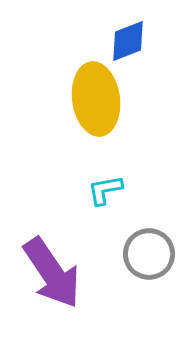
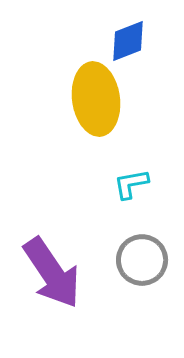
cyan L-shape: moved 26 px right, 6 px up
gray circle: moved 7 px left, 6 px down
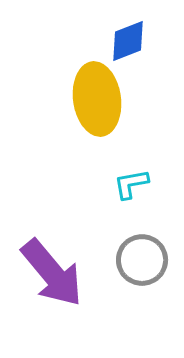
yellow ellipse: moved 1 px right
purple arrow: rotated 6 degrees counterclockwise
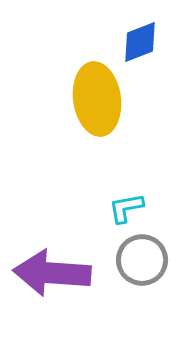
blue diamond: moved 12 px right, 1 px down
cyan L-shape: moved 5 px left, 24 px down
purple arrow: rotated 134 degrees clockwise
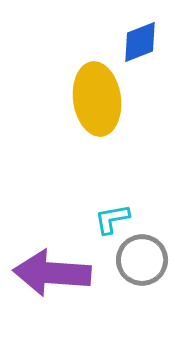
cyan L-shape: moved 14 px left, 11 px down
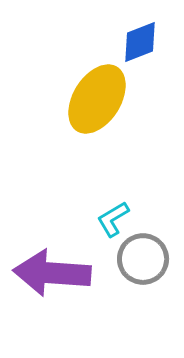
yellow ellipse: rotated 40 degrees clockwise
cyan L-shape: moved 1 px right; rotated 21 degrees counterclockwise
gray circle: moved 1 px right, 1 px up
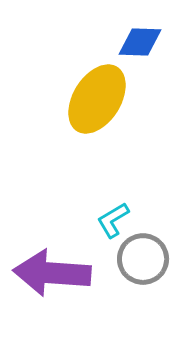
blue diamond: rotated 24 degrees clockwise
cyan L-shape: moved 1 px down
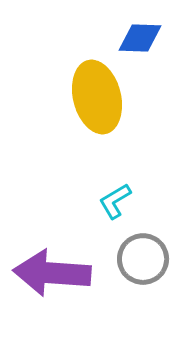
blue diamond: moved 4 px up
yellow ellipse: moved 2 px up; rotated 46 degrees counterclockwise
cyan L-shape: moved 2 px right, 19 px up
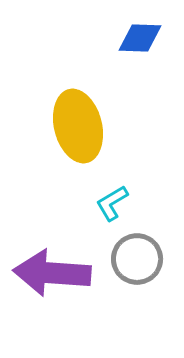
yellow ellipse: moved 19 px left, 29 px down
cyan L-shape: moved 3 px left, 2 px down
gray circle: moved 6 px left
